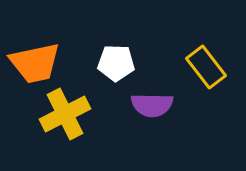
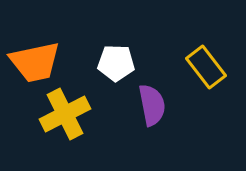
orange trapezoid: moved 1 px up
purple semicircle: rotated 102 degrees counterclockwise
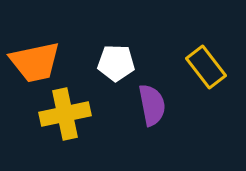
yellow cross: rotated 15 degrees clockwise
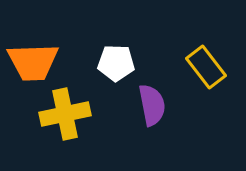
orange trapezoid: moved 2 px left; rotated 10 degrees clockwise
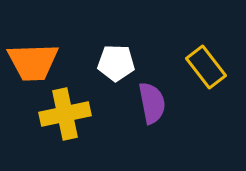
purple semicircle: moved 2 px up
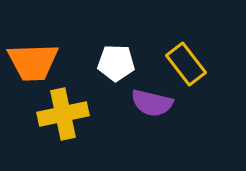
yellow rectangle: moved 20 px left, 3 px up
purple semicircle: rotated 114 degrees clockwise
yellow cross: moved 2 px left
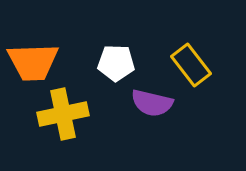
yellow rectangle: moved 5 px right, 1 px down
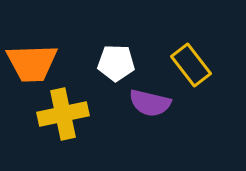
orange trapezoid: moved 1 px left, 1 px down
purple semicircle: moved 2 px left
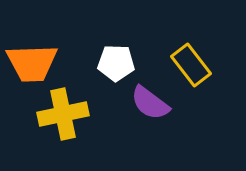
purple semicircle: rotated 24 degrees clockwise
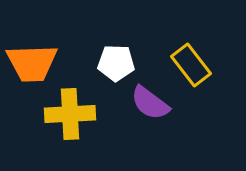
yellow cross: moved 7 px right; rotated 9 degrees clockwise
